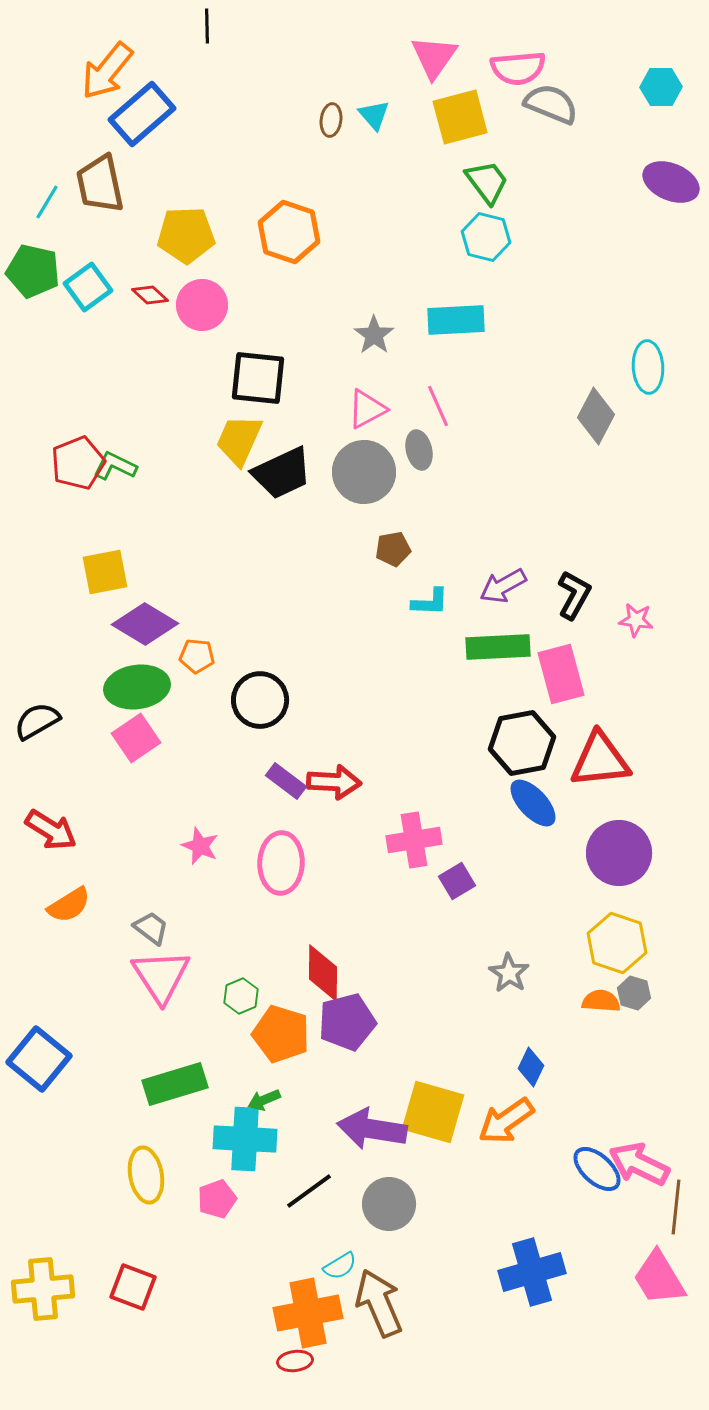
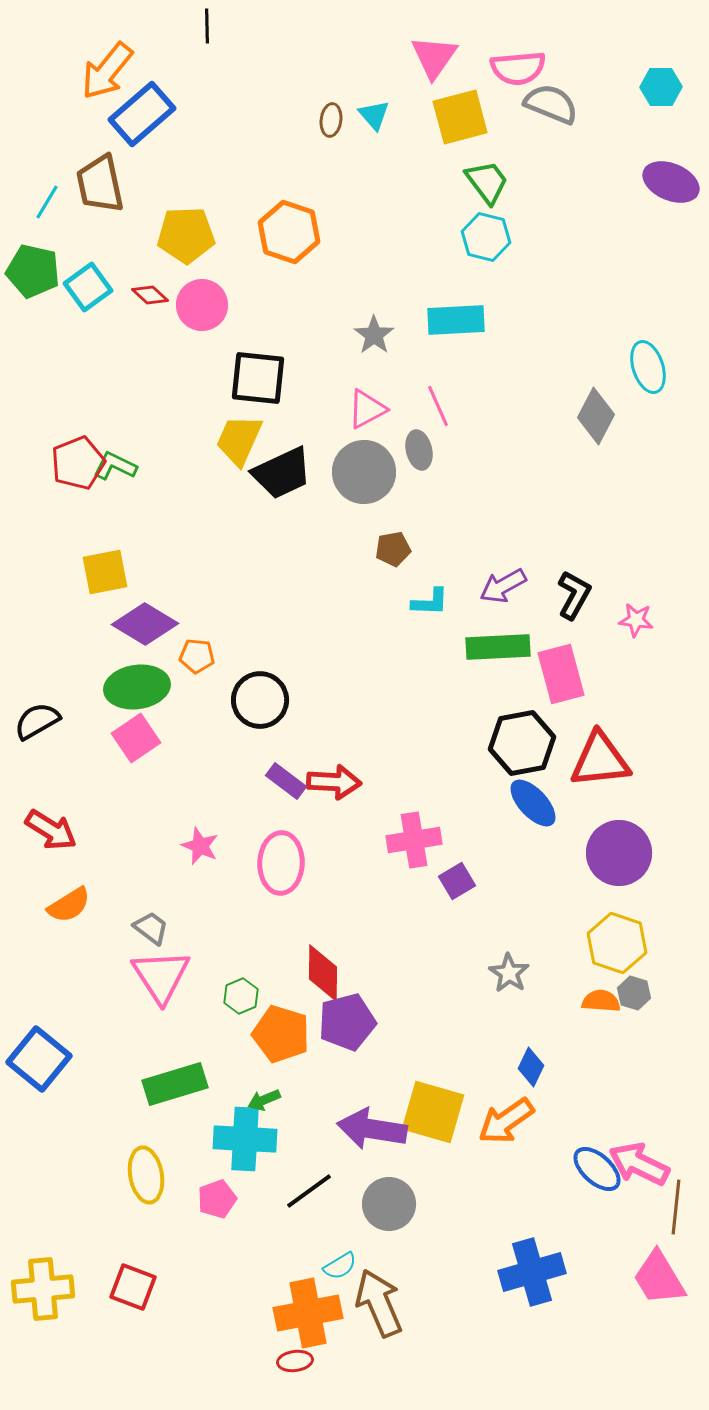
cyan ellipse at (648, 367): rotated 15 degrees counterclockwise
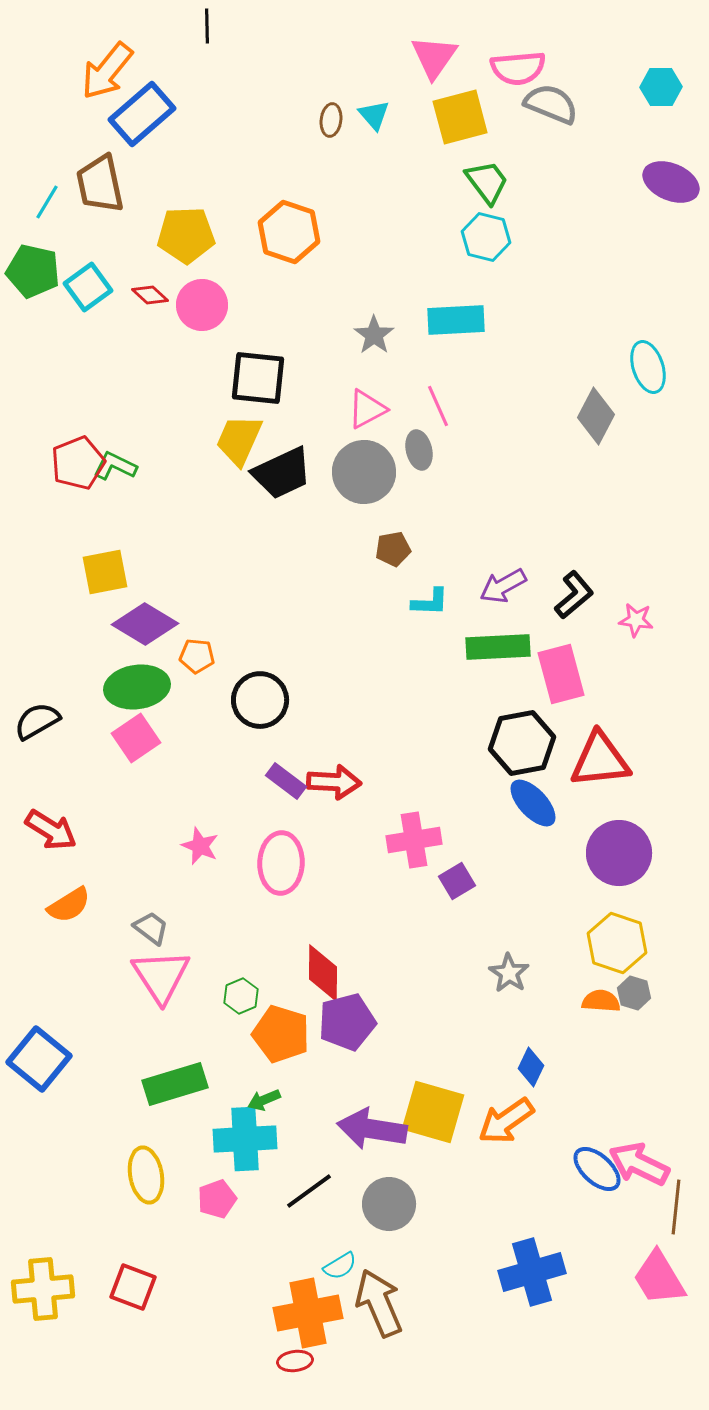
black L-shape at (574, 595): rotated 21 degrees clockwise
cyan cross at (245, 1139): rotated 6 degrees counterclockwise
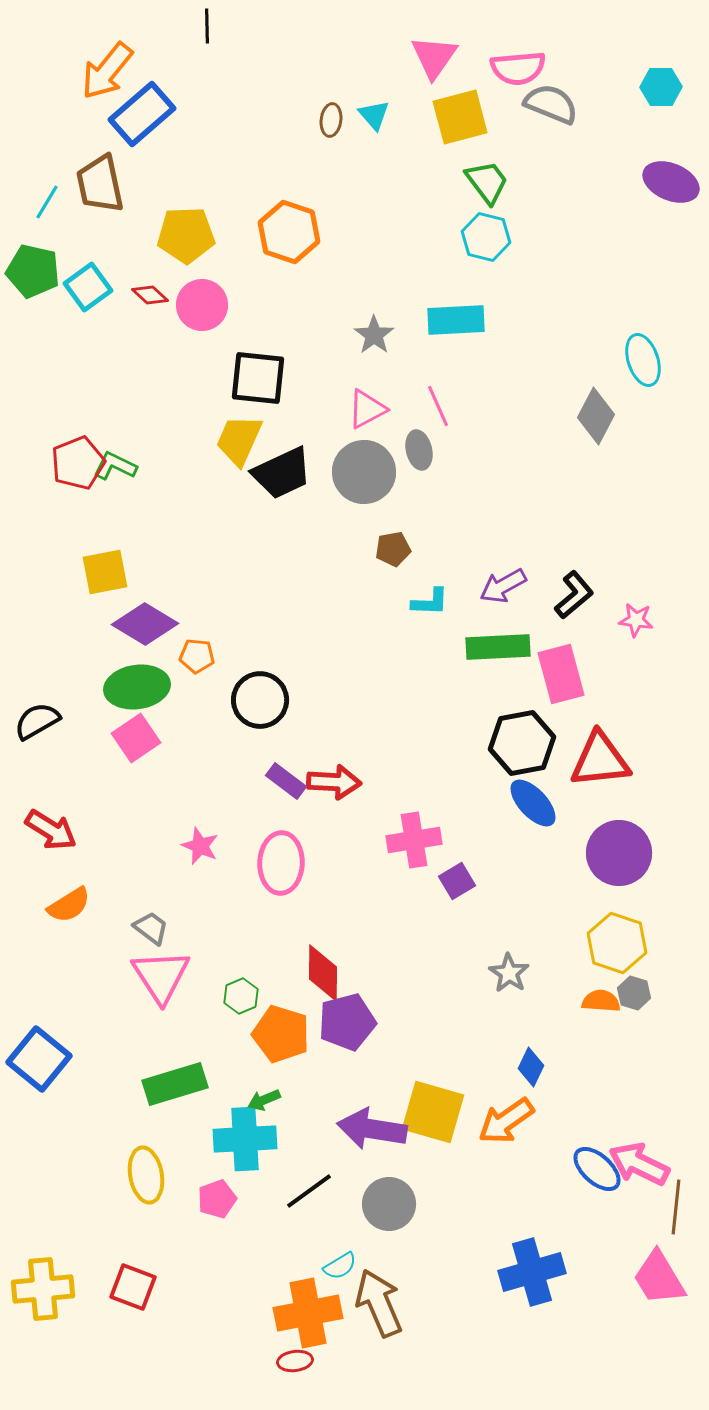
cyan ellipse at (648, 367): moved 5 px left, 7 px up
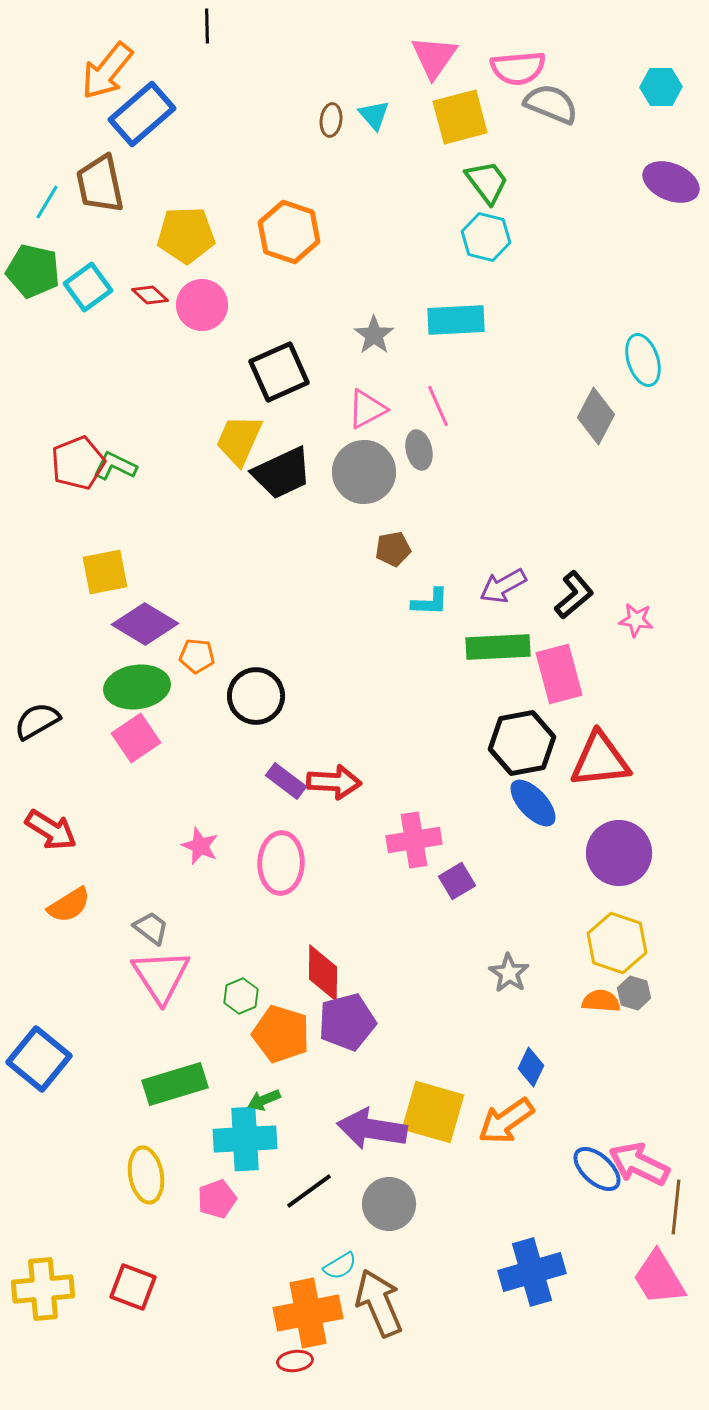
black square at (258, 378): moved 21 px right, 6 px up; rotated 30 degrees counterclockwise
pink rectangle at (561, 674): moved 2 px left
black circle at (260, 700): moved 4 px left, 4 px up
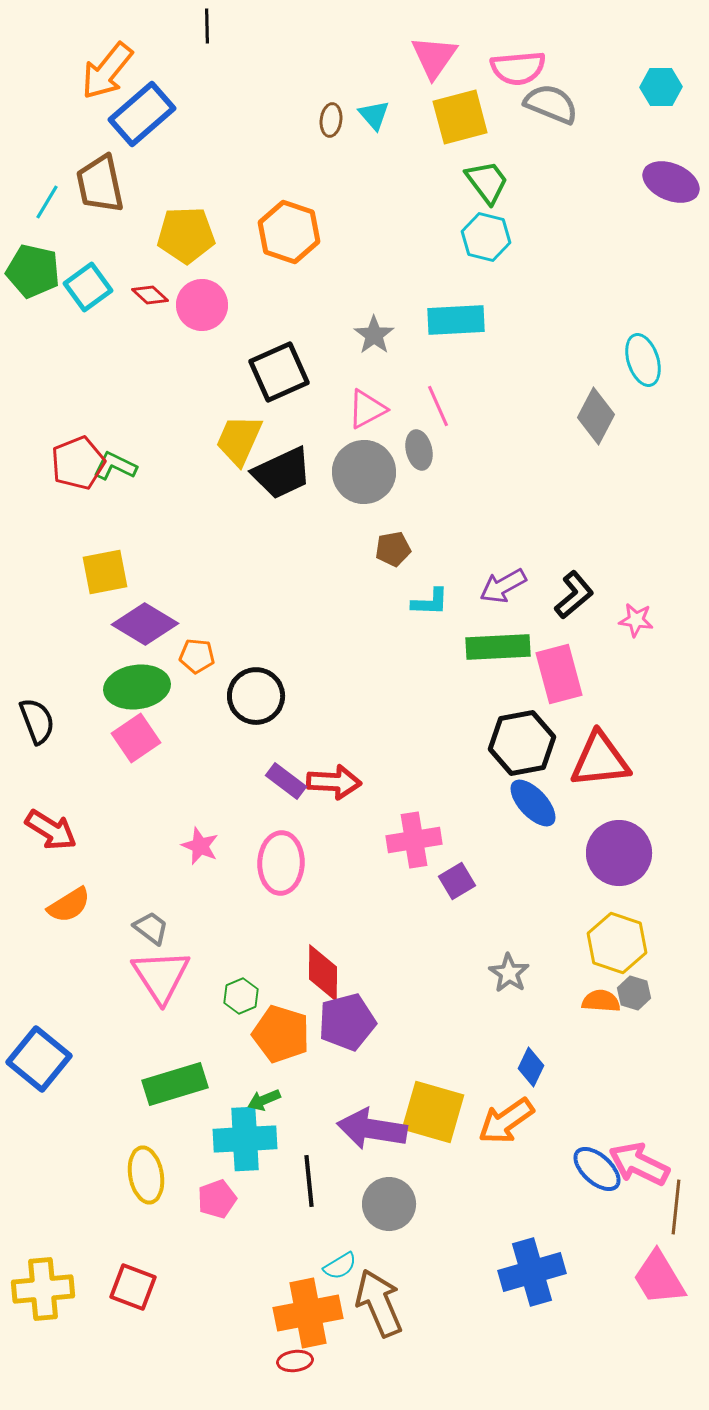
black semicircle at (37, 721): rotated 99 degrees clockwise
black line at (309, 1191): moved 10 px up; rotated 60 degrees counterclockwise
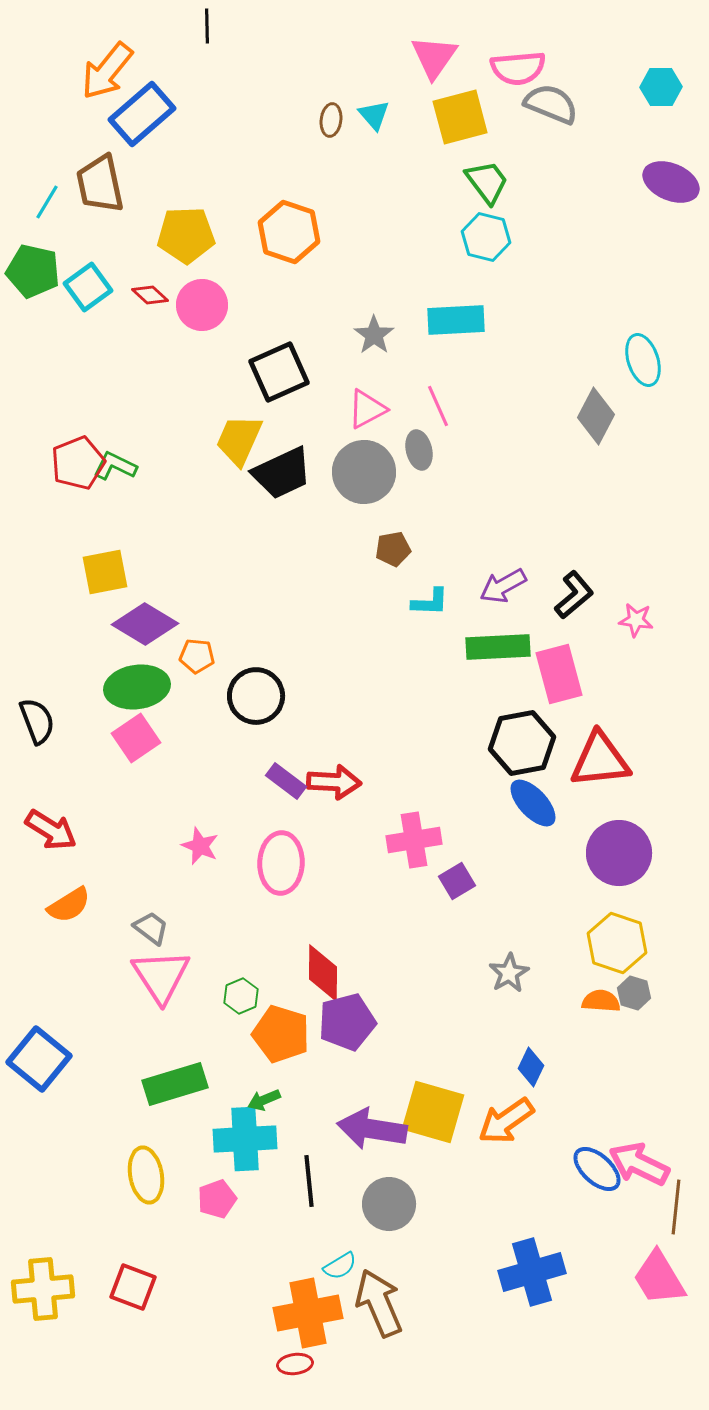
gray star at (509, 973): rotated 9 degrees clockwise
red ellipse at (295, 1361): moved 3 px down
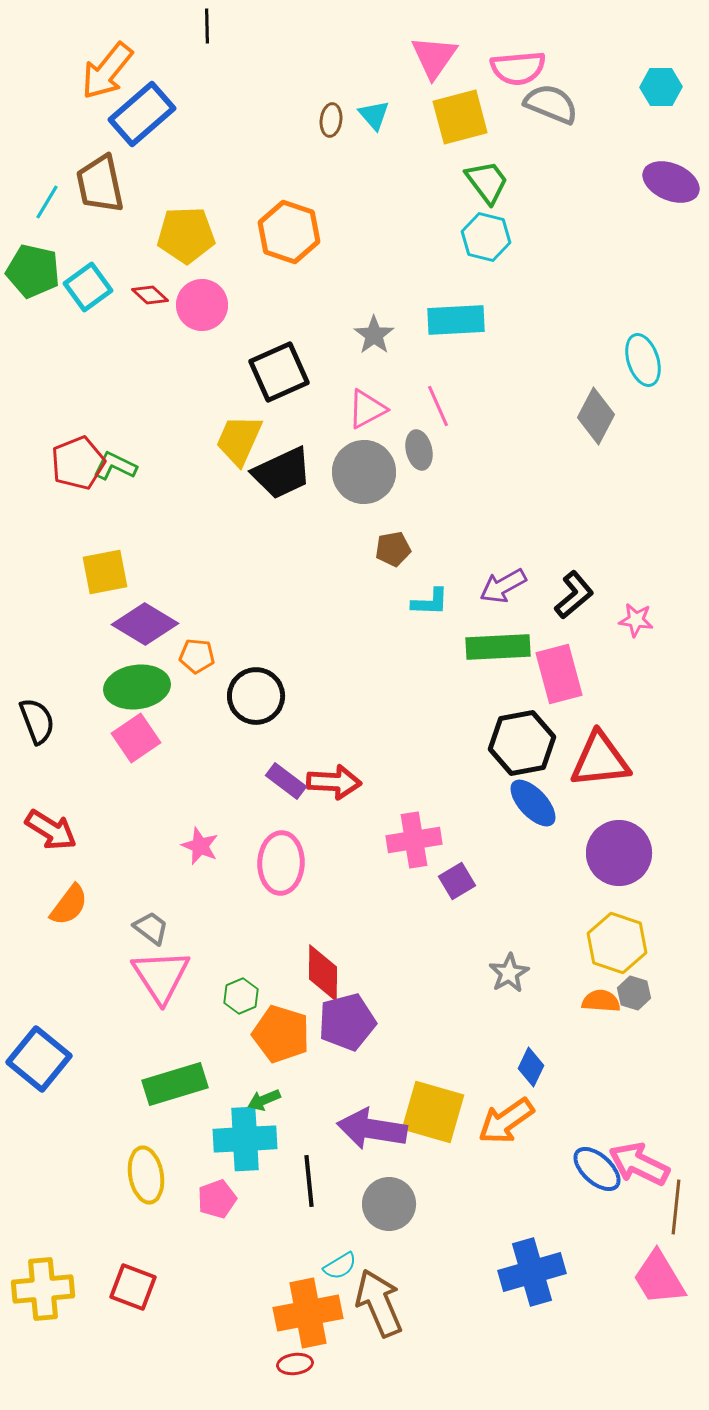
orange semicircle at (69, 905): rotated 21 degrees counterclockwise
